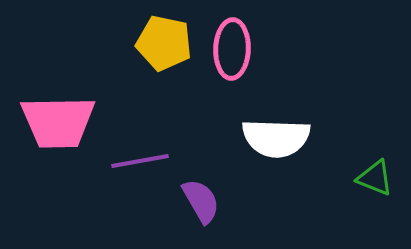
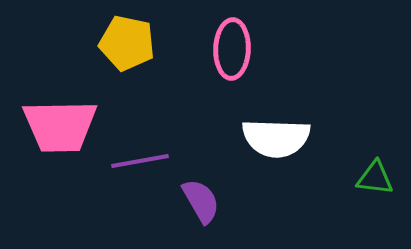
yellow pentagon: moved 37 px left
pink trapezoid: moved 2 px right, 4 px down
green triangle: rotated 15 degrees counterclockwise
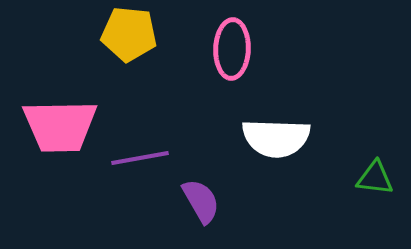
yellow pentagon: moved 2 px right, 9 px up; rotated 6 degrees counterclockwise
purple line: moved 3 px up
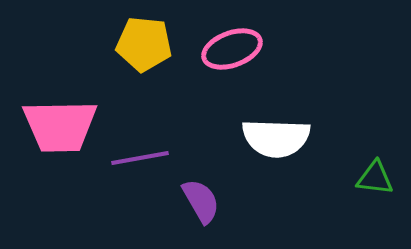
yellow pentagon: moved 15 px right, 10 px down
pink ellipse: rotated 68 degrees clockwise
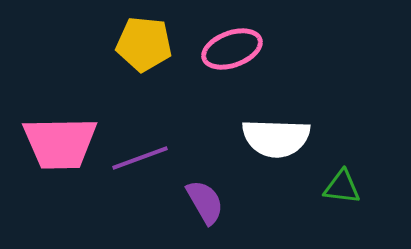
pink trapezoid: moved 17 px down
purple line: rotated 10 degrees counterclockwise
green triangle: moved 33 px left, 9 px down
purple semicircle: moved 4 px right, 1 px down
